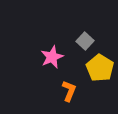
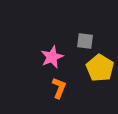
gray square: rotated 36 degrees counterclockwise
orange L-shape: moved 10 px left, 3 px up
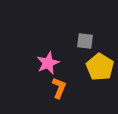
pink star: moved 4 px left, 6 px down
yellow pentagon: moved 1 px up
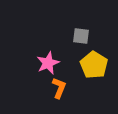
gray square: moved 4 px left, 5 px up
yellow pentagon: moved 6 px left, 2 px up
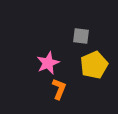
yellow pentagon: rotated 16 degrees clockwise
orange L-shape: moved 1 px down
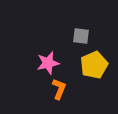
pink star: rotated 10 degrees clockwise
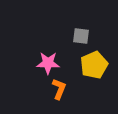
pink star: rotated 15 degrees clockwise
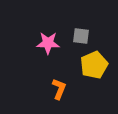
pink star: moved 20 px up
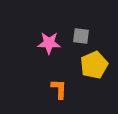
pink star: moved 1 px right
orange L-shape: rotated 20 degrees counterclockwise
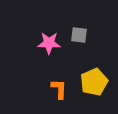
gray square: moved 2 px left, 1 px up
yellow pentagon: moved 17 px down
